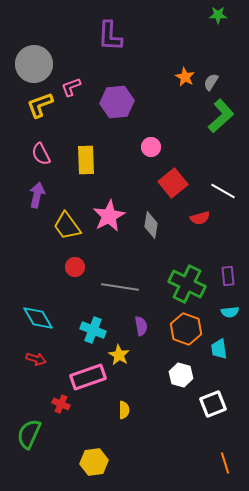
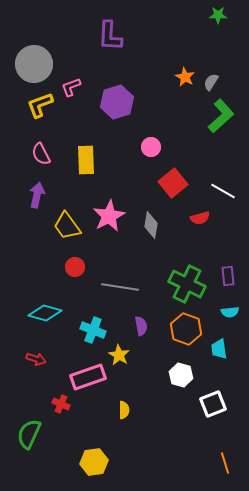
purple hexagon: rotated 12 degrees counterclockwise
cyan diamond: moved 7 px right, 5 px up; rotated 44 degrees counterclockwise
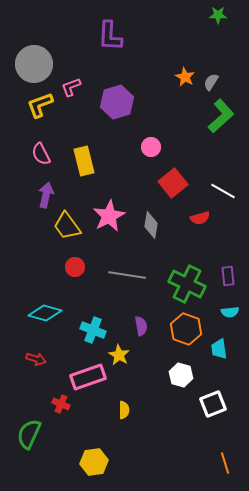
yellow rectangle: moved 2 px left, 1 px down; rotated 12 degrees counterclockwise
purple arrow: moved 9 px right
gray line: moved 7 px right, 12 px up
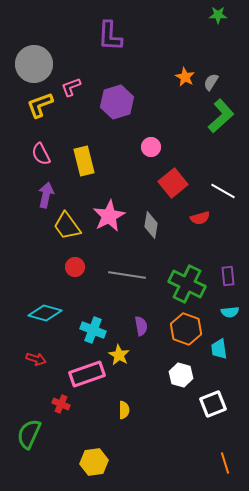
pink rectangle: moved 1 px left, 3 px up
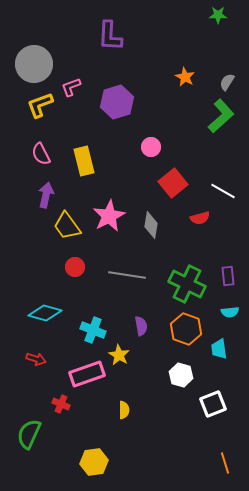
gray semicircle: moved 16 px right
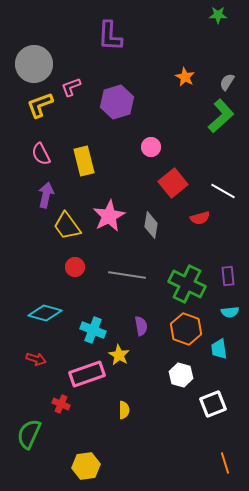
yellow hexagon: moved 8 px left, 4 px down
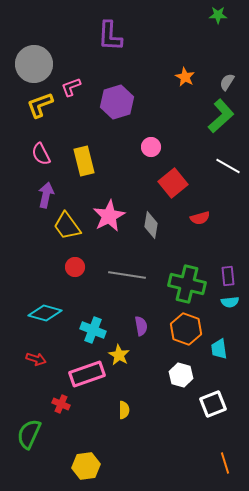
white line: moved 5 px right, 25 px up
green cross: rotated 12 degrees counterclockwise
cyan semicircle: moved 10 px up
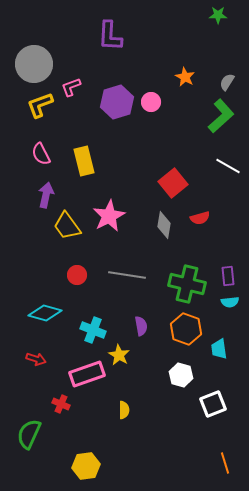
pink circle: moved 45 px up
gray diamond: moved 13 px right
red circle: moved 2 px right, 8 px down
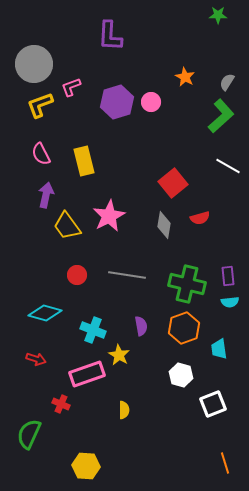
orange hexagon: moved 2 px left, 1 px up; rotated 20 degrees clockwise
yellow hexagon: rotated 12 degrees clockwise
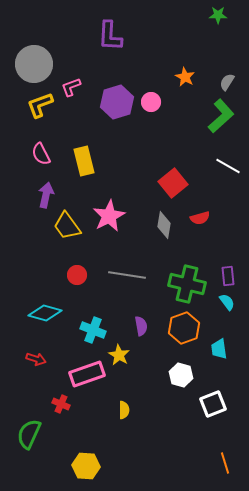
cyan semicircle: moved 3 px left; rotated 120 degrees counterclockwise
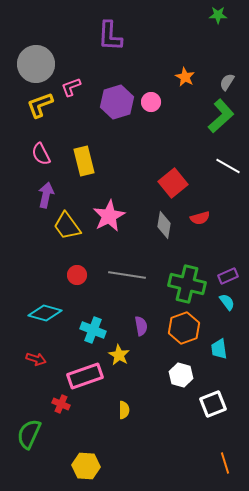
gray circle: moved 2 px right
purple rectangle: rotated 72 degrees clockwise
pink rectangle: moved 2 px left, 2 px down
